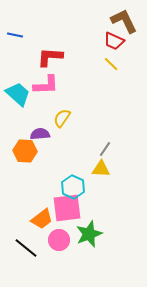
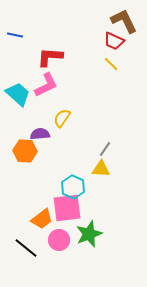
pink L-shape: rotated 24 degrees counterclockwise
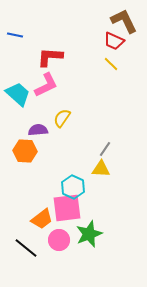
purple semicircle: moved 2 px left, 4 px up
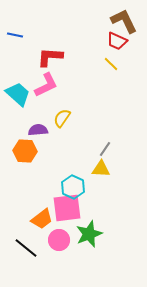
red trapezoid: moved 3 px right
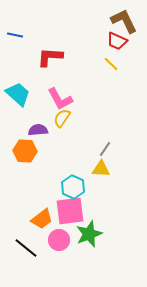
pink L-shape: moved 14 px right, 14 px down; rotated 88 degrees clockwise
pink square: moved 3 px right, 3 px down
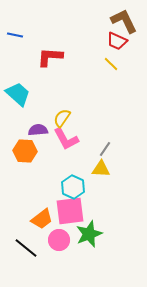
pink L-shape: moved 6 px right, 40 px down
